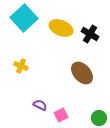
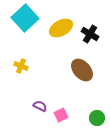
cyan square: moved 1 px right
yellow ellipse: rotated 50 degrees counterclockwise
brown ellipse: moved 3 px up
purple semicircle: moved 1 px down
green circle: moved 2 px left
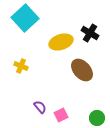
yellow ellipse: moved 14 px down; rotated 10 degrees clockwise
black cross: moved 1 px up
purple semicircle: moved 1 px down; rotated 24 degrees clockwise
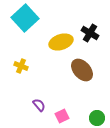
purple semicircle: moved 1 px left, 2 px up
pink square: moved 1 px right, 1 px down
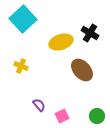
cyan square: moved 2 px left, 1 px down
green circle: moved 2 px up
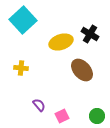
cyan square: moved 1 px down
black cross: moved 1 px down
yellow cross: moved 2 px down; rotated 16 degrees counterclockwise
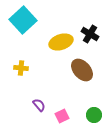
green circle: moved 3 px left, 1 px up
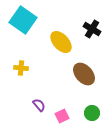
cyan square: rotated 12 degrees counterclockwise
black cross: moved 2 px right, 5 px up
yellow ellipse: rotated 65 degrees clockwise
brown ellipse: moved 2 px right, 4 px down
green circle: moved 2 px left, 2 px up
